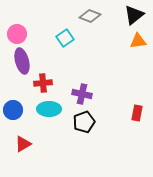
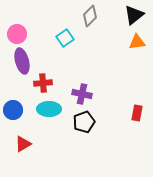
gray diamond: rotated 65 degrees counterclockwise
orange triangle: moved 1 px left, 1 px down
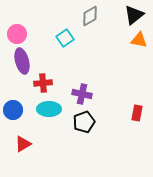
gray diamond: rotated 15 degrees clockwise
orange triangle: moved 2 px right, 2 px up; rotated 18 degrees clockwise
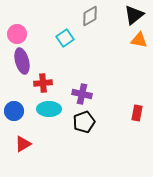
blue circle: moved 1 px right, 1 px down
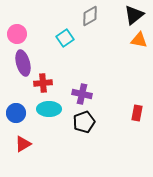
purple ellipse: moved 1 px right, 2 px down
blue circle: moved 2 px right, 2 px down
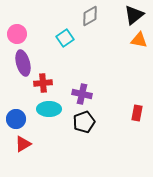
blue circle: moved 6 px down
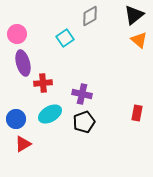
orange triangle: rotated 30 degrees clockwise
cyan ellipse: moved 1 px right, 5 px down; rotated 30 degrees counterclockwise
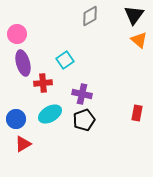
black triangle: rotated 15 degrees counterclockwise
cyan square: moved 22 px down
black pentagon: moved 2 px up
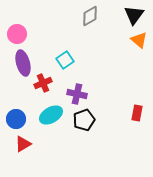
red cross: rotated 18 degrees counterclockwise
purple cross: moved 5 px left
cyan ellipse: moved 1 px right, 1 px down
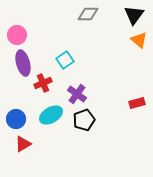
gray diamond: moved 2 px left, 2 px up; rotated 30 degrees clockwise
pink circle: moved 1 px down
purple cross: rotated 24 degrees clockwise
red rectangle: moved 10 px up; rotated 63 degrees clockwise
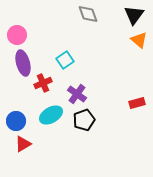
gray diamond: rotated 70 degrees clockwise
blue circle: moved 2 px down
